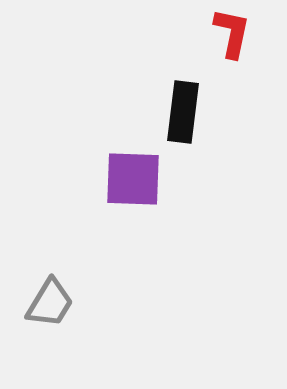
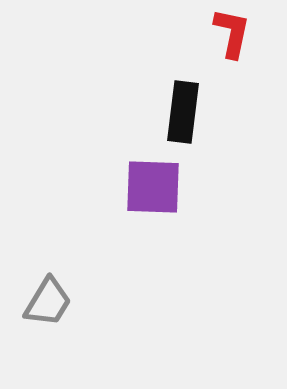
purple square: moved 20 px right, 8 px down
gray trapezoid: moved 2 px left, 1 px up
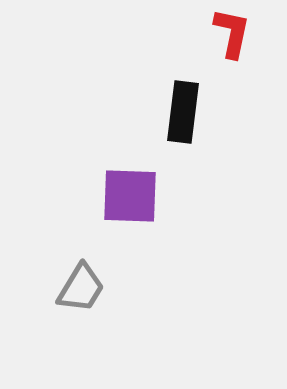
purple square: moved 23 px left, 9 px down
gray trapezoid: moved 33 px right, 14 px up
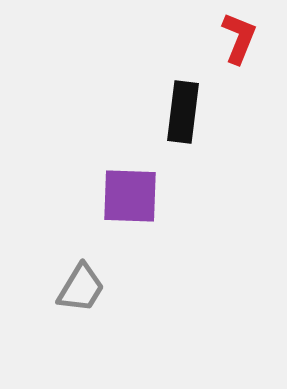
red L-shape: moved 7 px right, 5 px down; rotated 10 degrees clockwise
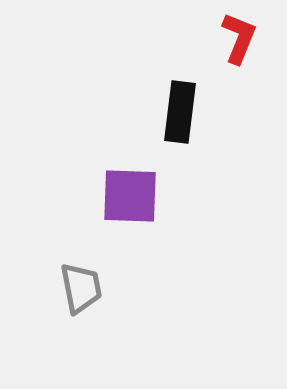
black rectangle: moved 3 px left
gray trapezoid: rotated 42 degrees counterclockwise
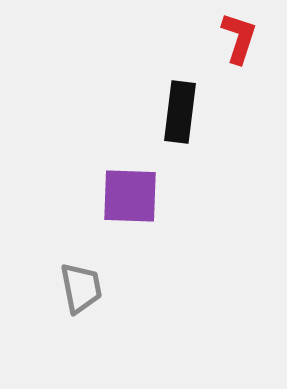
red L-shape: rotated 4 degrees counterclockwise
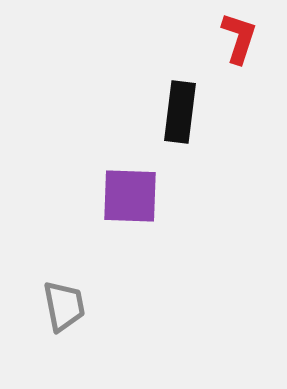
gray trapezoid: moved 17 px left, 18 px down
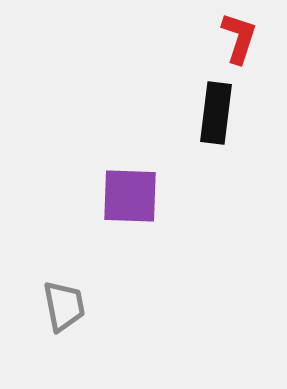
black rectangle: moved 36 px right, 1 px down
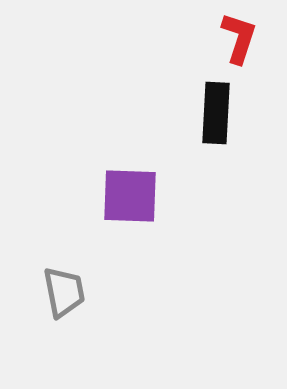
black rectangle: rotated 4 degrees counterclockwise
gray trapezoid: moved 14 px up
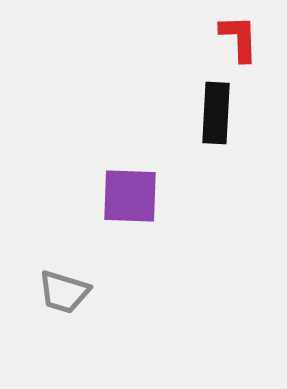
red L-shape: rotated 20 degrees counterclockwise
gray trapezoid: rotated 118 degrees clockwise
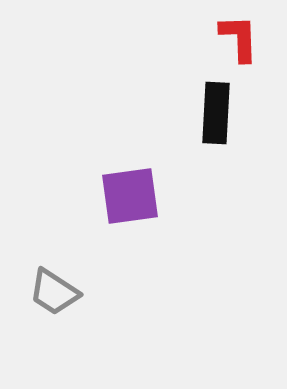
purple square: rotated 10 degrees counterclockwise
gray trapezoid: moved 10 px left; rotated 16 degrees clockwise
